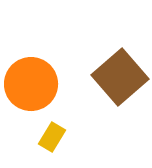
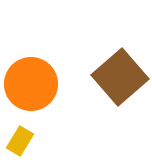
yellow rectangle: moved 32 px left, 4 px down
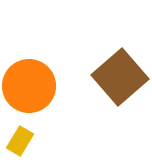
orange circle: moved 2 px left, 2 px down
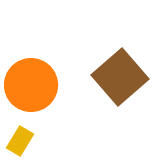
orange circle: moved 2 px right, 1 px up
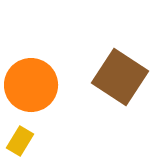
brown square: rotated 16 degrees counterclockwise
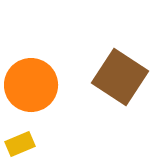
yellow rectangle: moved 3 px down; rotated 36 degrees clockwise
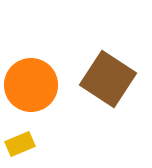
brown square: moved 12 px left, 2 px down
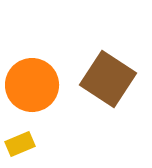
orange circle: moved 1 px right
